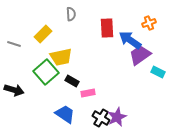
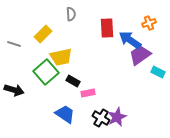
black rectangle: moved 1 px right
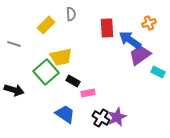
yellow rectangle: moved 3 px right, 9 px up
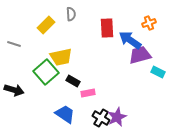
purple trapezoid: rotated 20 degrees clockwise
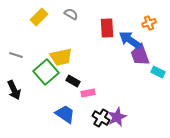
gray semicircle: rotated 56 degrees counterclockwise
yellow rectangle: moved 7 px left, 8 px up
gray line: moved 2 px right, 11 px down
purple trapezoid: rotated 95 degrees counterclockwise
black arrow: rotated 48 degrees clockwise
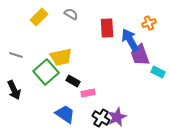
blue arrow: rotated 25 degrees clockwise
